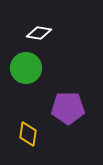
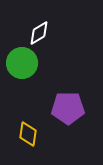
white diamond: rotated 40 degrees counterclockwise
green circle: moved 4 px left, 5 px up
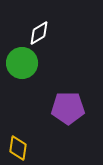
yellow diamond: moved 10 px left, 14 px down
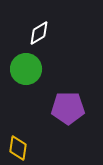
green circle: moved 4 px right, 6 px down
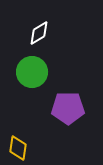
green circle: moved 6 px right, 3 px down
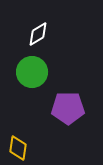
white diamond: moved 1 px left, 1 px down
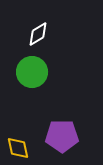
purple pentagon: moved 6 px left, 28 px down
yellow diamond: rotated 20 degrees counterclockwise
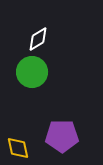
white diamond: moved 5 px down
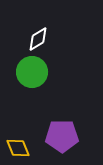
yellow diamond: rotated 10 degrees counterclockwise
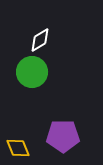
white diamond: moved 2 px right, 1 px down
purple pentagon: moved 1 px right
